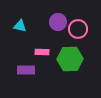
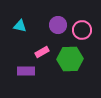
purple circle: moved 3 px down
pink circle: moved 4 px right, 1 px down
pink rectangle: rotated 32 degrees counterclockwise
purple rectangle: moved 1 px down
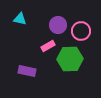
cyan triangle: moved 7 px up
pink circle: moved 1 px left, 1 px down
pink rectangle: moved 6 px right, 6 px up
purple rectangle: moved 1 px right; rotated 12 degrees clockwise
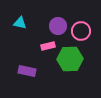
cyan triangle: moved 4 px down
purple circle: moved 1 px down
pink rectangle: rotated 16 degrees clockwise
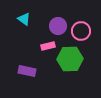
cyan triangle: moved 4 px right, 4 px up; rotated 24 degrees clockwise
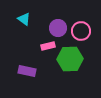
purple circle: moved 2 px down
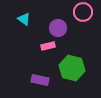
pink circle: moved 2 px right, 19 px up
green hexagon: moved 2 px right, 9 px down; rotated 15 degrees clockwise
purple rectangle: moved 13 px right, 9 px down
